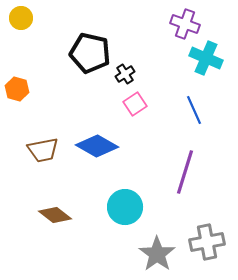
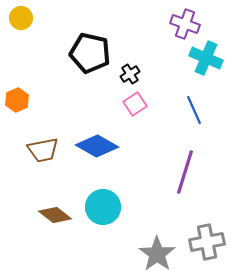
black cross: moved 5 px right
orange hexagon: moved 11 px down; rotated 20 degrees clockwise
cyan circle: moved 22 px left
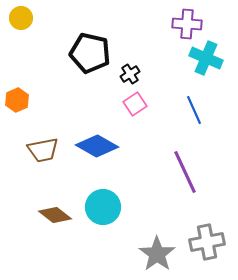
purple cross: moved 2 px right; rotated 16 degrees counterclockwise
purple line: rotated 42 degrees counterclockwise
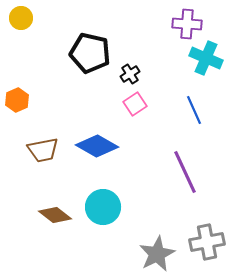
gray star: rotated 9 degrees clockwise
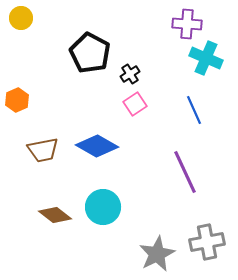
black pentagon: rotated 15 degrees clockwise
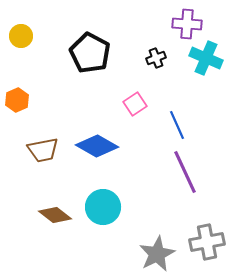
yellow circle: moved 18 px down
black cross: moved 26 px right, 16 px up; rotated 12 degrees clockwise
blue line: moved 17 px left, 15 px down
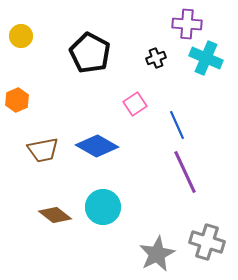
gray cross: rotated 28 degrees clockwise
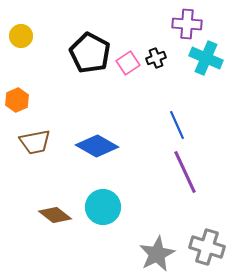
pink square: moved 7 px left, 41 px up
brown trapezoid: moved 8 px left, 8 px up
gray cross: moved 5 px down
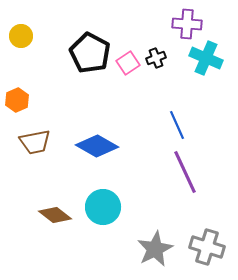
gray star: moved 2 px left, 5 px up
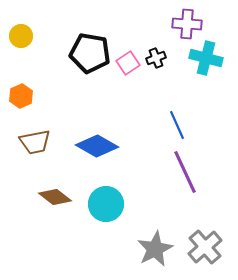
black pentagon: rotated 18 degrees counterclockwise
cyan cross: rotated 8 degrees counterclockwise
orange hexagon: moved 4 px right, 4 px up
cyan circle: moved 3 px right, 3 px up
brown diamond: moved 18 px up
gray cross: moved 2 px left; rotated 32 degrees clockwise
